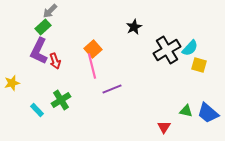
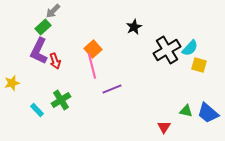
gray arrow: moved 3 px right
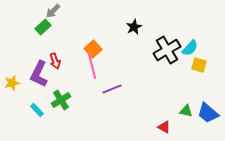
purple L-shape: moved 23 px down
red triangle: rotated 32 degrees counterclockwise
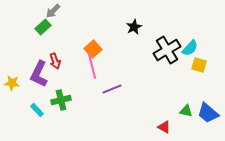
yellow star: rotated 21 degrees clockwise
green cross: rotated 18 degrees clockwise
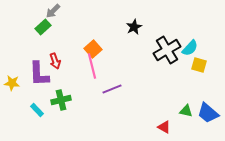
purple L-shape: rotated 28 degrees counterclockwise
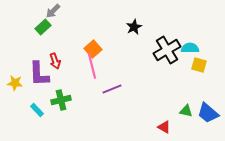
cyan semicircle: rotated 132 degrees counterclockwise
yellow star: moved 3 px right
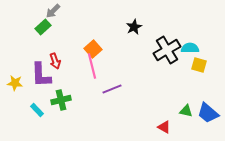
purple L-shape: moved 2 px right, 1 px down
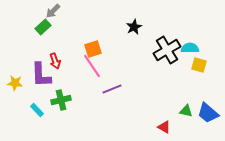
orange square: rotated 24 degrees clockwise
pink line: rotated 20 degrees counterclockwise
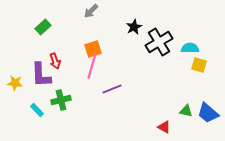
gray arrow: moved 38 px right
black cross: moved 8 px left, 8 px up
pink line: rotated 50 degrees clockwise
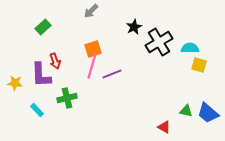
purple line: moved 15 px up
green cross: moved 6 px right, 2 px up
